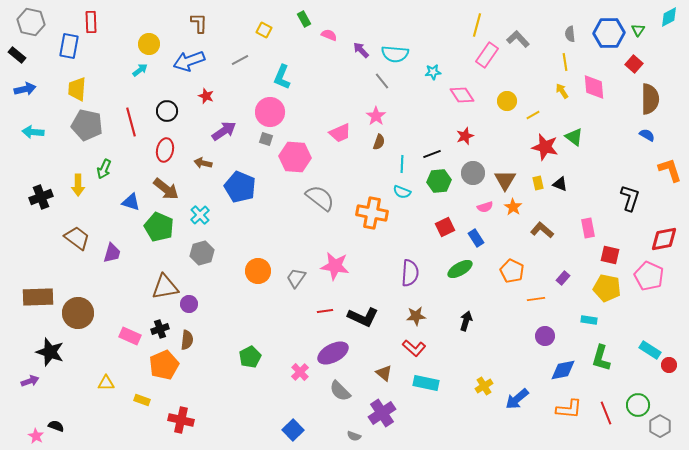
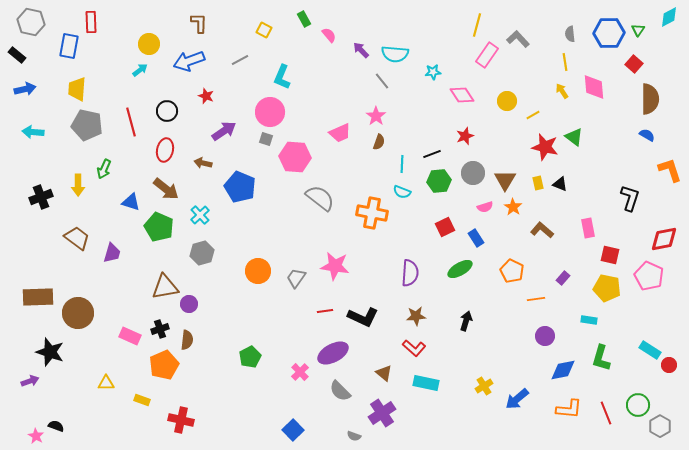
pink semicircle at (329, 35): rotated 28 degrees clockwise
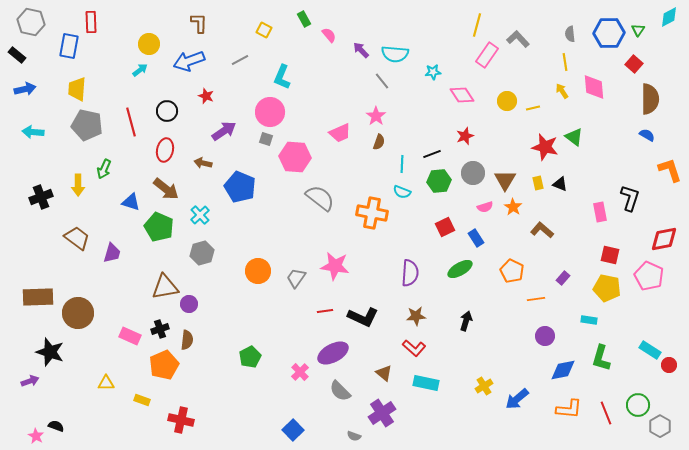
yellow line at (533, 115): moved 7 px up; rotated 16 degrees clockwise
pink rectangle at (588, 228): moved 12 px right, 16 px up
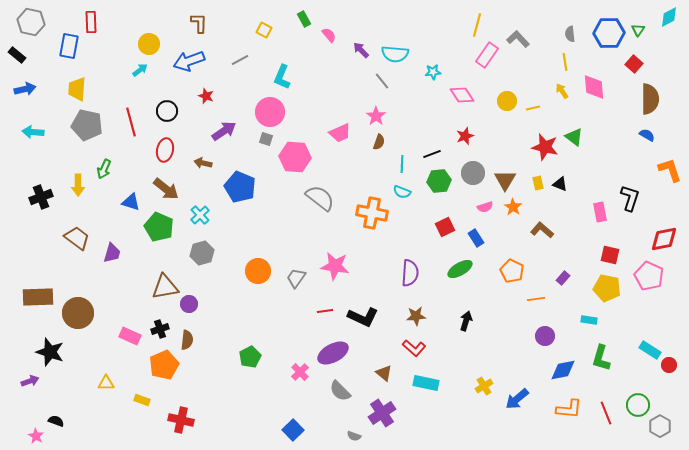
black semicircle at (56, 426): moved 5 px up
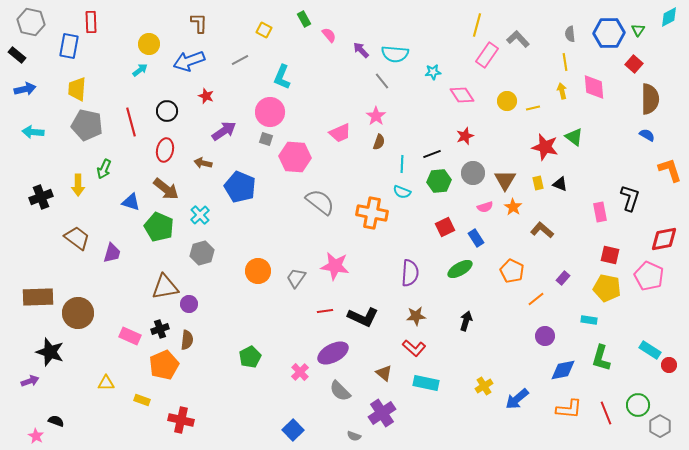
yellow arrow at (562, 91): rotated 21 degrees clockwise
gray semicircle at (320, 198): moved 4 px down
orange line at (536, 299): rotated 30 degrees counterclockwise
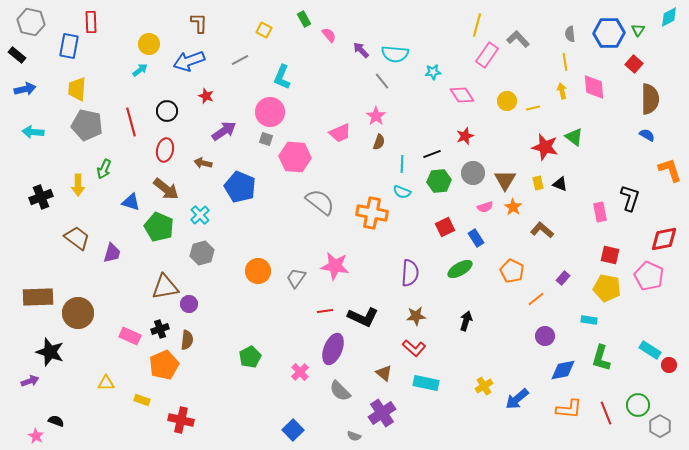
purple ellipse at (333, 353): moved 4 px up; rotated 40 degrees counterclockwise
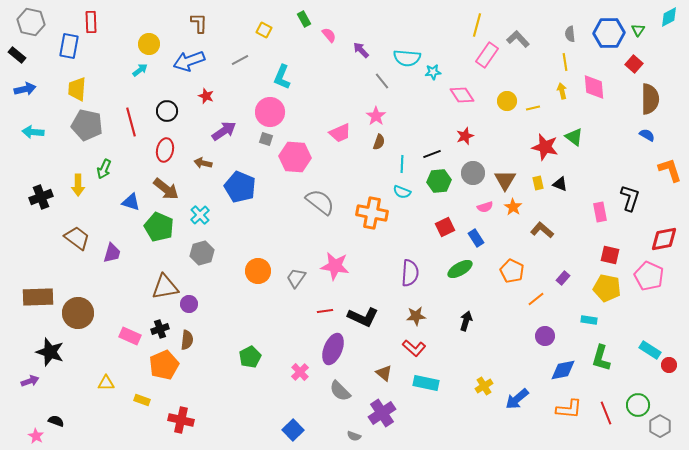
cyan semicircle at (395, 54): moved 12 px right, 4 px down
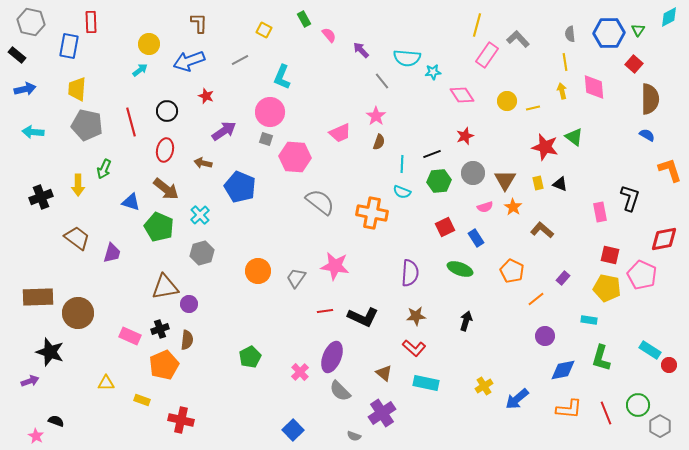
green ellipse at (460, 269): rotated 50 degrees clockwise
pink pentagon at (649, 276): moved 7 px left, 1 px up
purple ellipse at (333, 349): moved 1 px left, 8 px down
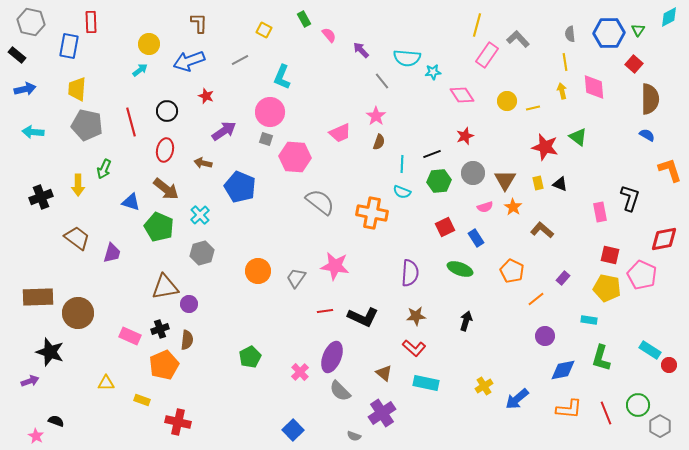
green triangle at (574, 137): moved 4 px right
red cross at (181, 420): moved 3 px left, 2 px down
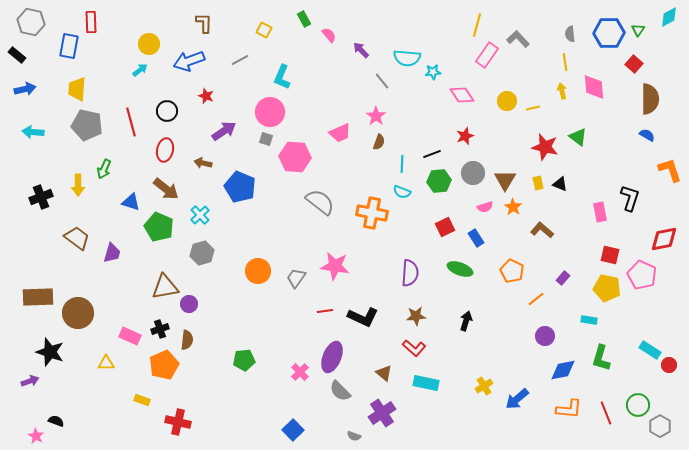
brown L-shape at (199, 23): moved 5 px right
green pentagon at (250, 357): moved 6 px left, 3 px down; rotated 20 degrees clockwise
yellow triangle at (106, 383): moved 20 px up
